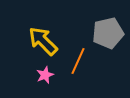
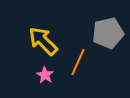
orange line: moved 1 px down
pink star: rotated 18 degrees counterclockwise
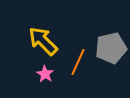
gray pentagon: moved 3 px right, 15 px down
pink star: moved 1 px up
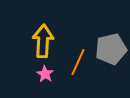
yellow arrow: rotated 48 degrees clockwise
gray pentagon: moved 1 px down
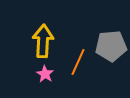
gray pentagon: moved 3 px up; rotated 8 degrees clockwise
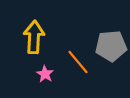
yellow arrow: moved 9 px left, 4 px up
orange line: rotated 64 degrees counterclockwise
